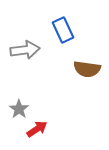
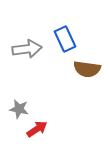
blue rectangle: moved 2 px right, 9 px down
gray arrow: moved 2 px right, 1 px up
gray star: rotated 24 degrees counterclockwise
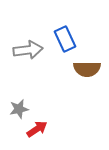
gray arrow: moved 1 px right, 1 px down
brown semicircle: rotated 8 degrees counterclockwise
gray star: rotated 24 degrees counterclockwise
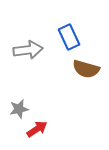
blue rectangle: moved 4 px right, 2 px up
brown semicircle: moved 1 px left; rotated 16 degrees clockwise
